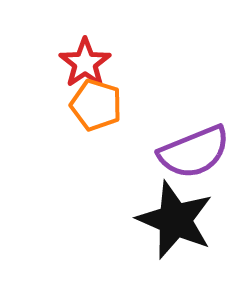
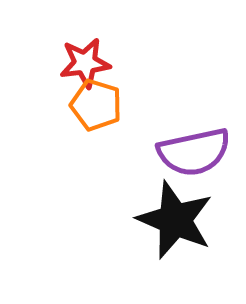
red star: rotated 27 degrees clockwise
purple semicircle: rotated 10 degrees clockwise
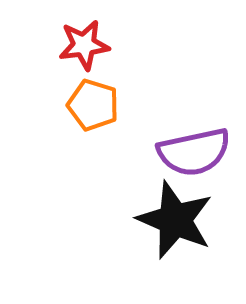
red star: moved 1 px left, 18 px up
orange pentagon: moved 3 px left
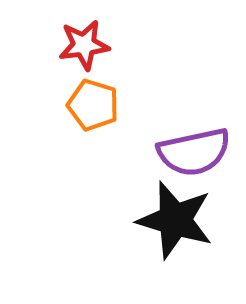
black star: rotated 6 degrees counterclockwise
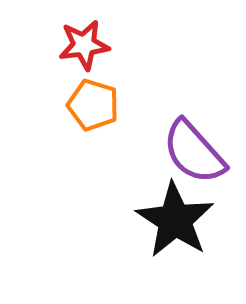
purple semicircle: rotated 60 degrees clockwise
black star: rotated 16 degrees clockwise
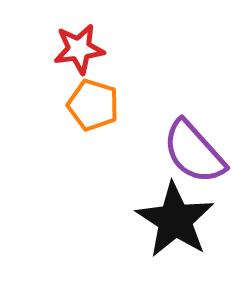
red star: moved 5 px left, 4 px down
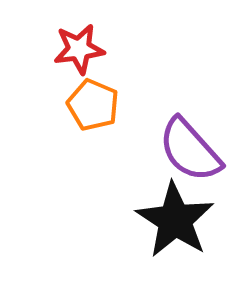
orange pentagon: rotated 6 degrees clockwise
purple semicircle: moved 4 px left, 2 px up
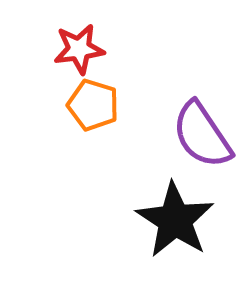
orange pentagon: rotated 6 degrees counterclockwise
purple semicircle: moved 12 px right, 15 px up; rotated 8 degrees clockwise
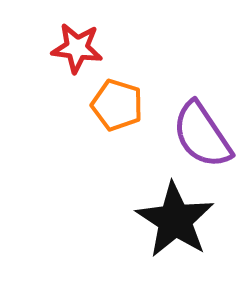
red star: moved 2 px left, 1 px up; rotated 15 degrees clockwise
orange pentagon: moved 24 px right
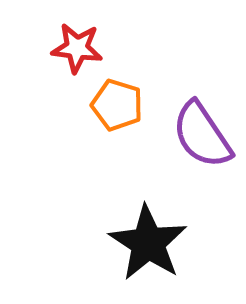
black star: moved 27 px left, 23 px down
